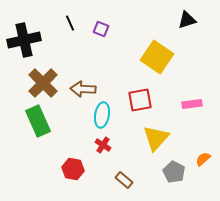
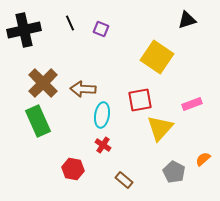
black cross: moved 10 px up
pink rectangle: rotated 12 degrees counterclockwise
yellow triangle: moved 4 px right, 10 px up
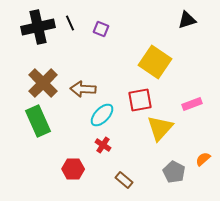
black cross: moved 14 px right, 3 px up
yellow square: moved 2 px left, 5 px down
cyan ellipse: rotated 35 degrees clockwise
red hexagon: rotated 10 degrees counterclockwise
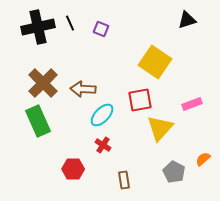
brown rectangle: rotated 42 degrees clockwise
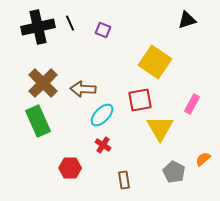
purple square: moved 2 px right, 1 px down
pink rectangle: rotated 42 degrees counterclockwise
yellow triangle: rotated 12 degrees counterclockwise
red hexagon: moved 3 px left, 1 px up
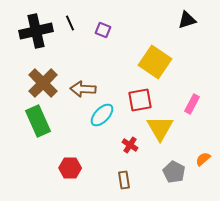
black cross: moved 2 px left, 4 px down
red cross: moved 27 px right
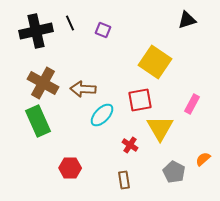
brown cross: rotated 16 degrees counterclockwise
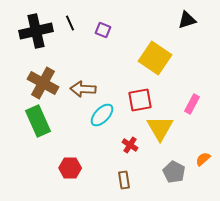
yellow square: moved 4 px up
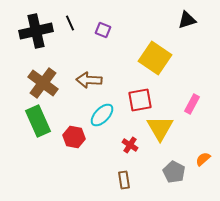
brown cross: rotated 8 degrees clockwise
brown arrow: moved 6 px right, 9 px up
red hexagon: moved 4 px right, 31 px up; rotated 10 degrees clockwise
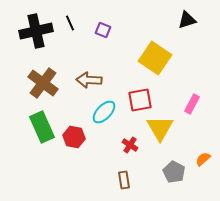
cyan ellipse: moved 2 px right, 3 px up
green rectangle: moved 4 px right, 6 px down
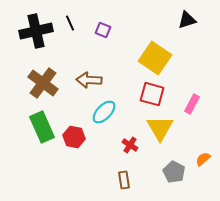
red square: moved 12 px right, 6 px up; rotated 25 degrees clockwise
